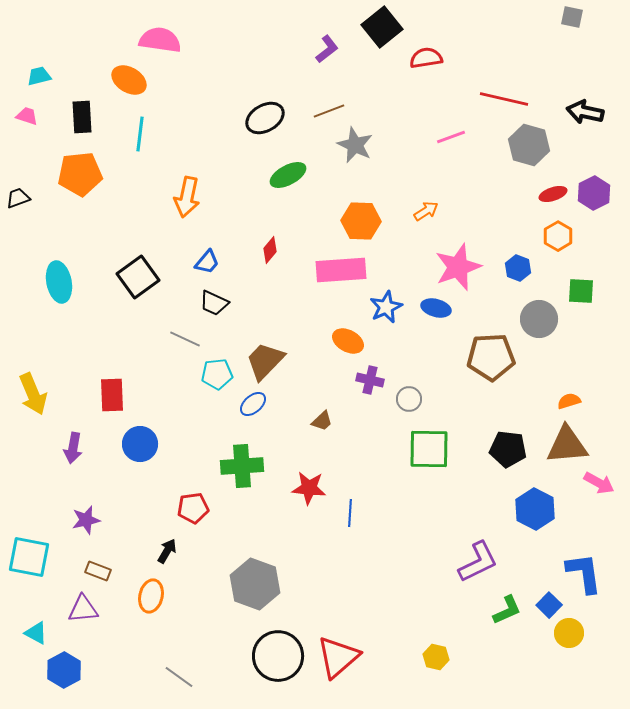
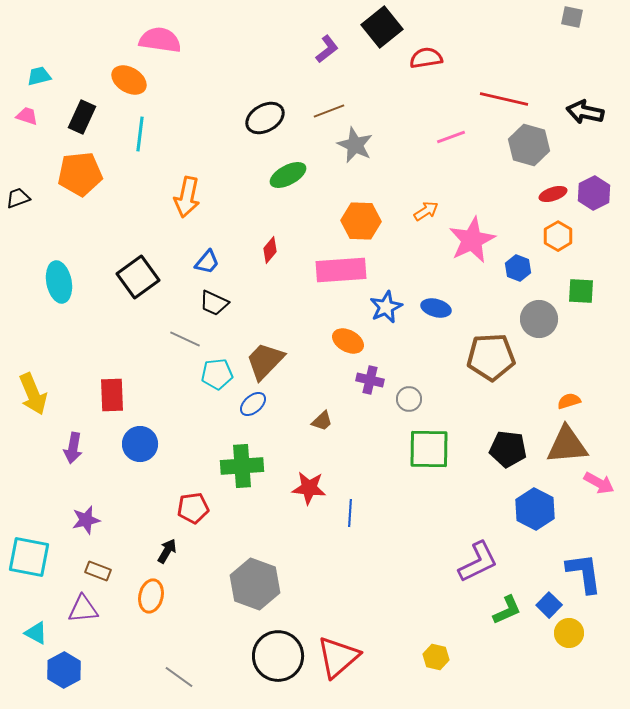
black rectangle at (82, 117): rotated 28 degrees clockwise
pink star at (458, 267): moved 14 px right, 27 px up; rotated 6 degrees counterclockwise
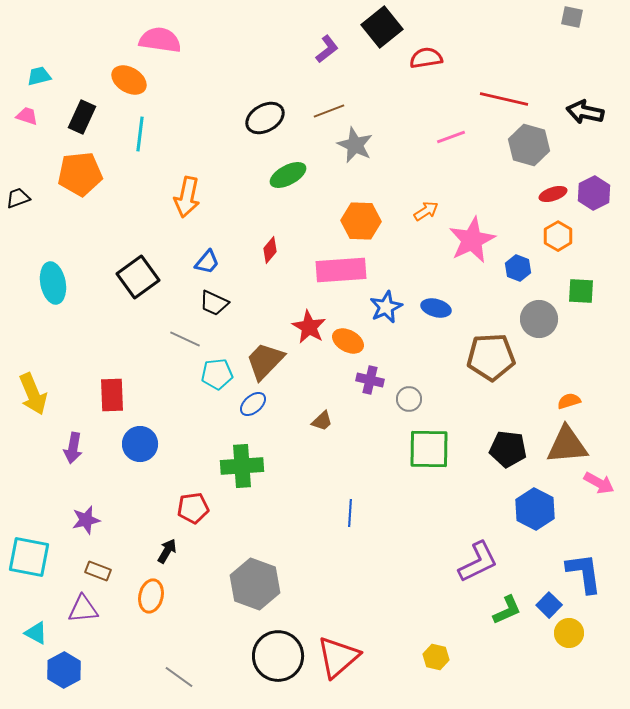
cyan ellipse at (59, 282): moved 6 px left, 1 px down
red star at (309, 488): moved 161 px up; rotated 24 degrees clockwise
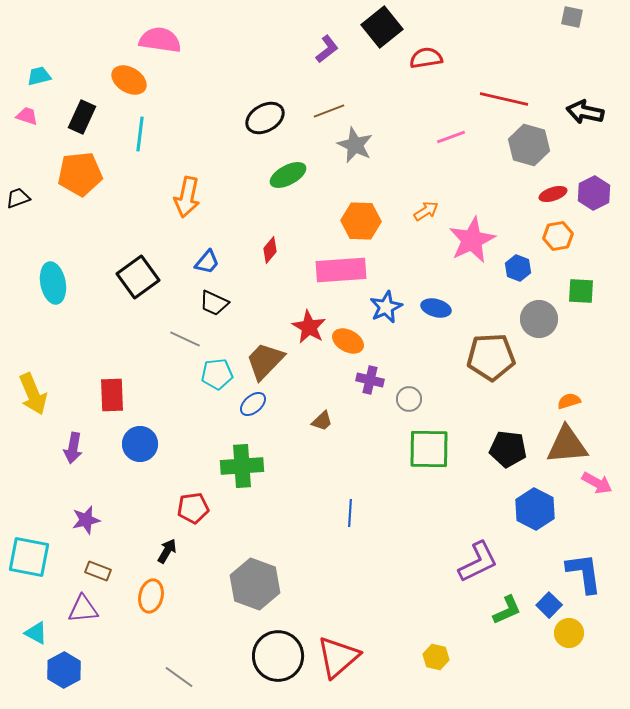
orange hexagon at (558, 236): rotated 20 degrees clockwise
pink arrow at (599, 483): moved 2 px left
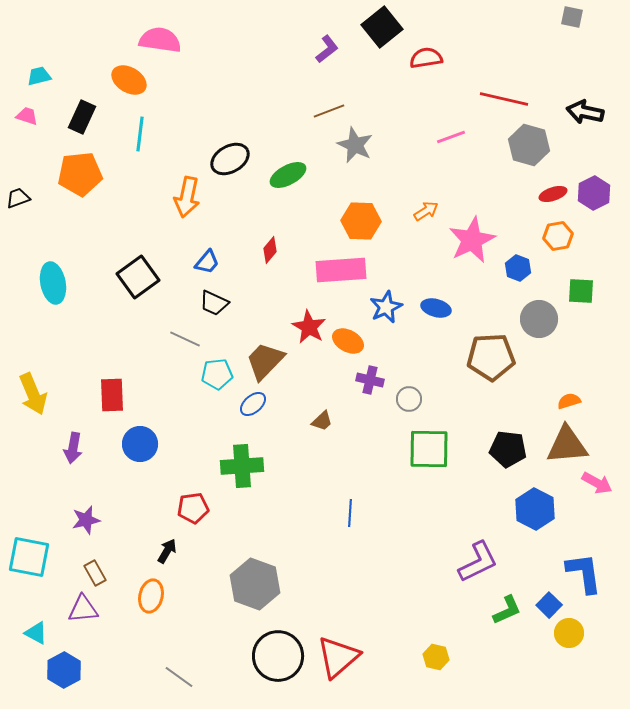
black ellipse at (265, 118): moved 35 px left, 41 px down
brown rectangle at (98, 571): moved 3 px left, 2 px down; rotated 40 degrees clockwise
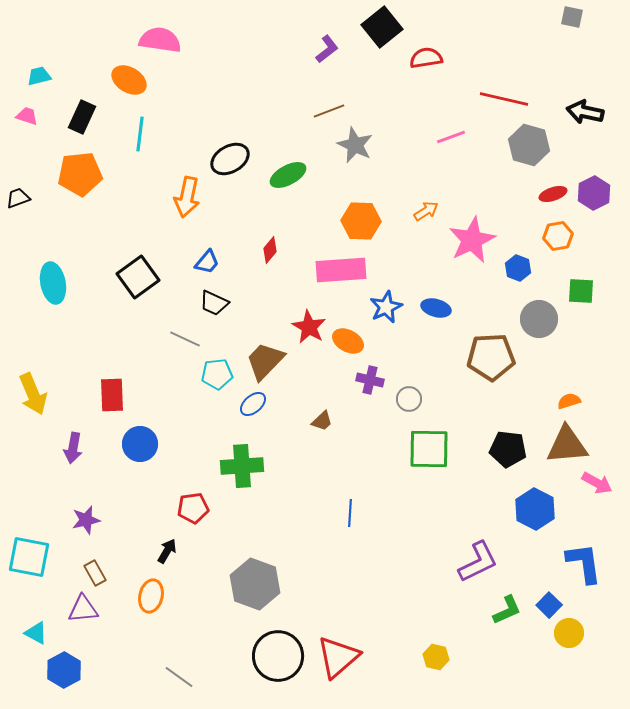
blue L-shape at (584, 573): moved 10 px up
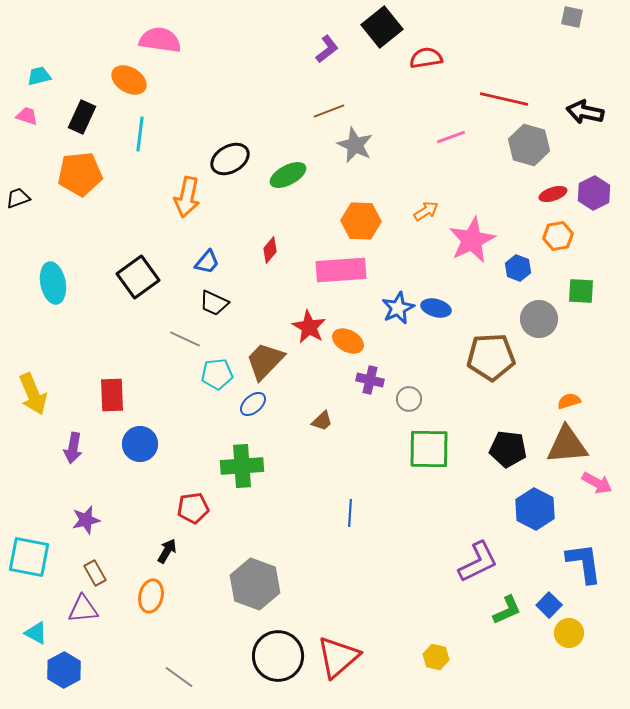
blue star at (386, 307): moved 12 px right, 1 px down
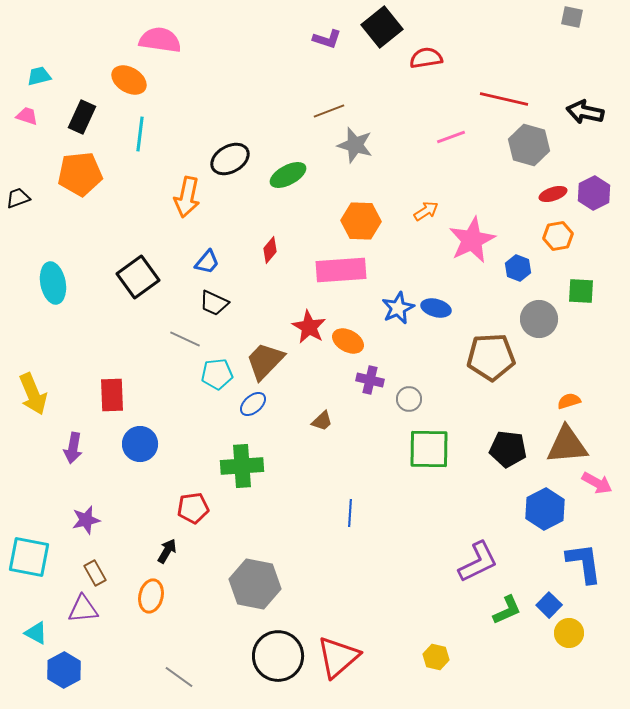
purple L-shape at (327, 49): moved 10 px up; rotated 56 degrees clockwise
gray star at (355, 145): rotated 9 degrees counterclockwise
blue hexagon at (535, 509): moved 10 px right; rotated 6 degrees clockwise
gray hexagon at (255, 584): rotated 9 degrees counterclockwise
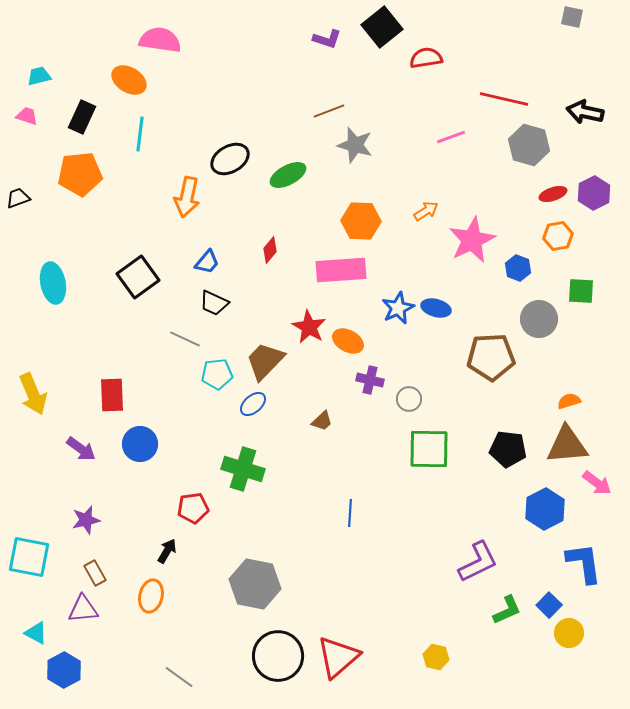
purple arrow at (73, 448): moved 8 px right, 1 px down; rotated 64 degrees counterclockwise
green cross at (242, 466): moved 1 px right, 3 px down; rotated 21 degrees clockwise
pink arrow at (597, 483): rotated 8 degrees clockwise
